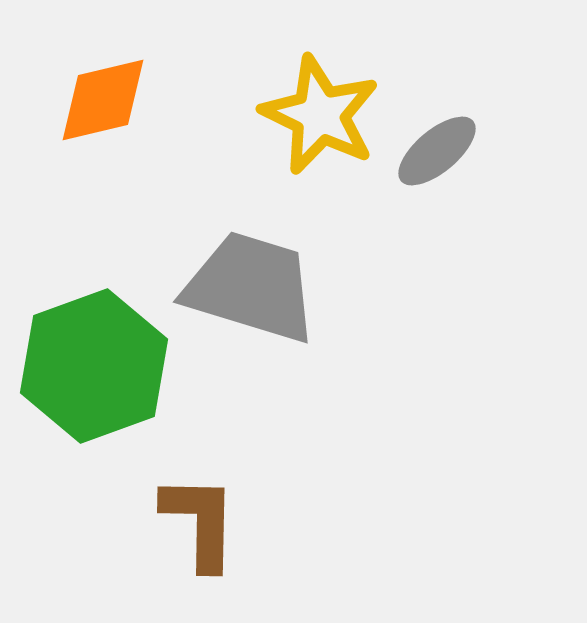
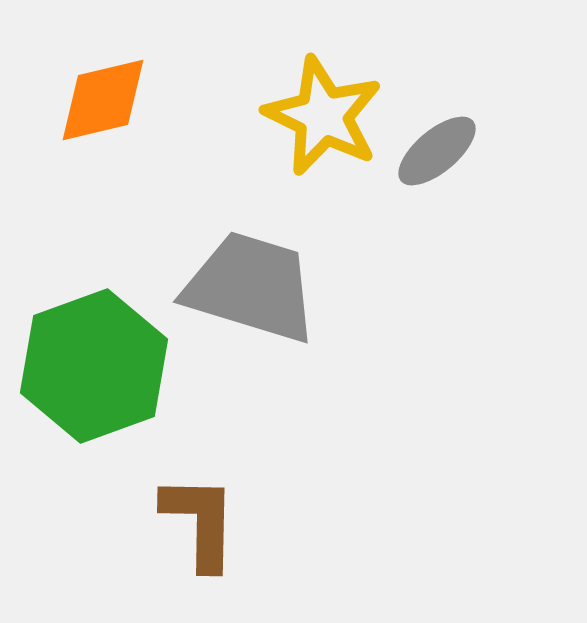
yellow star: moved 3 px right, 1 px down
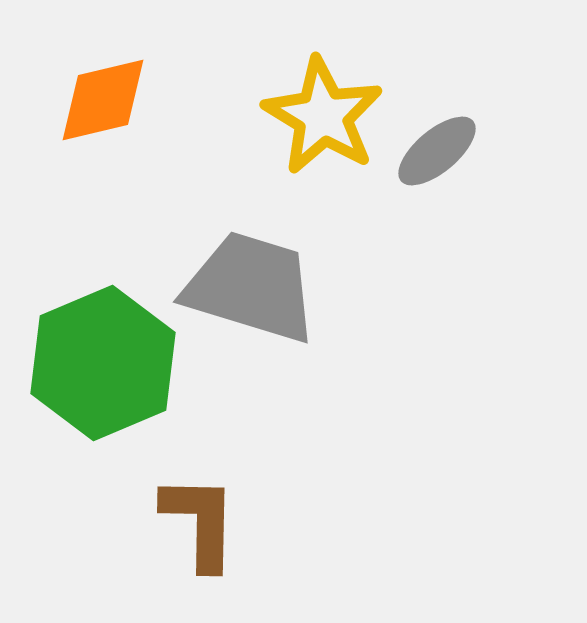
yellow star: rotated 5 degrees clockwise
green hexagon: moved 9 px right, 3 px up; rotated 3 degrees counterclockwise
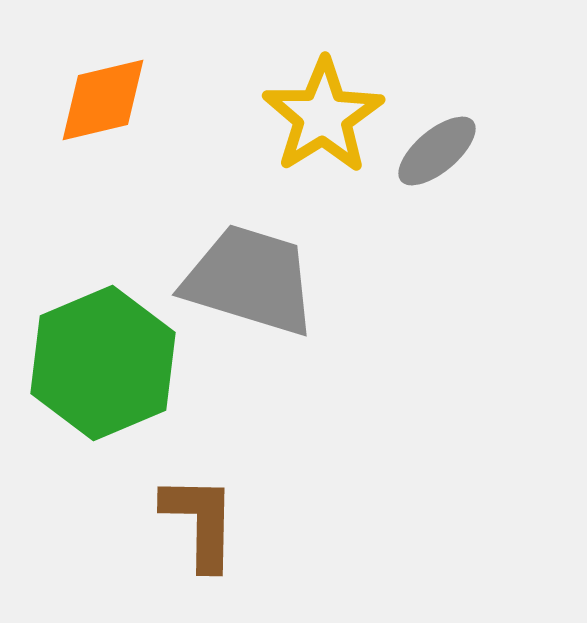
yellow star: rotated 9 degrees clockwise
gray trapezoid: moved 1 px left, 7 px up
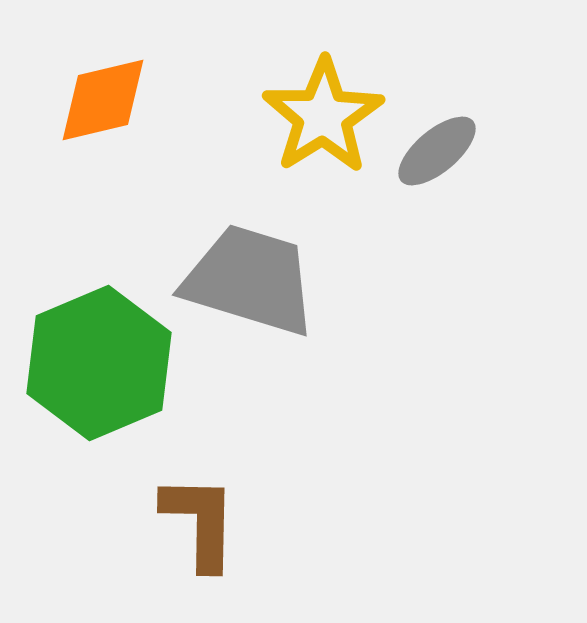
green hexagon: moved 4 px left
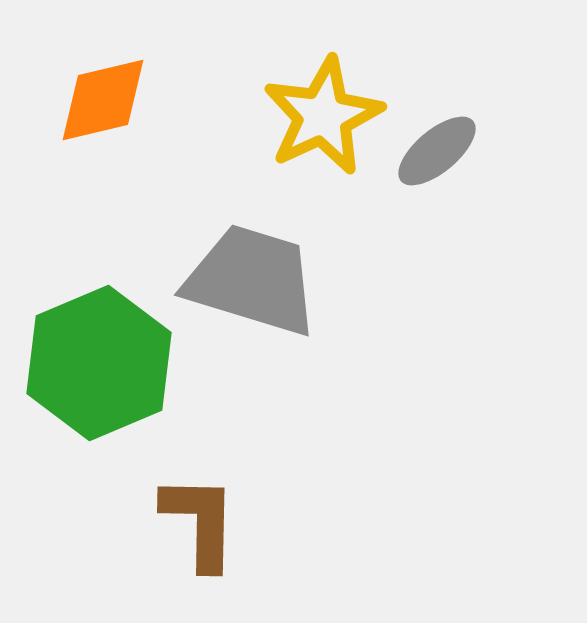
yellow star: rotated 7 degrees clockwise
gray trapezoid: moved 2 px right
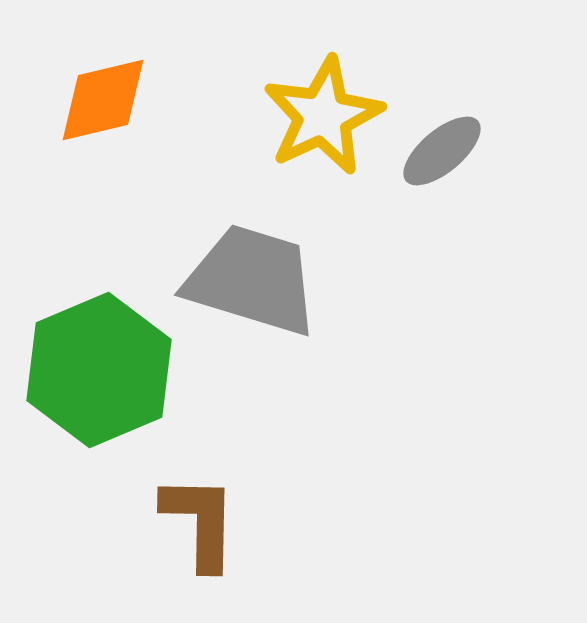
gray ellipse: moved 5 px right
green hexagon: moved 7 px down
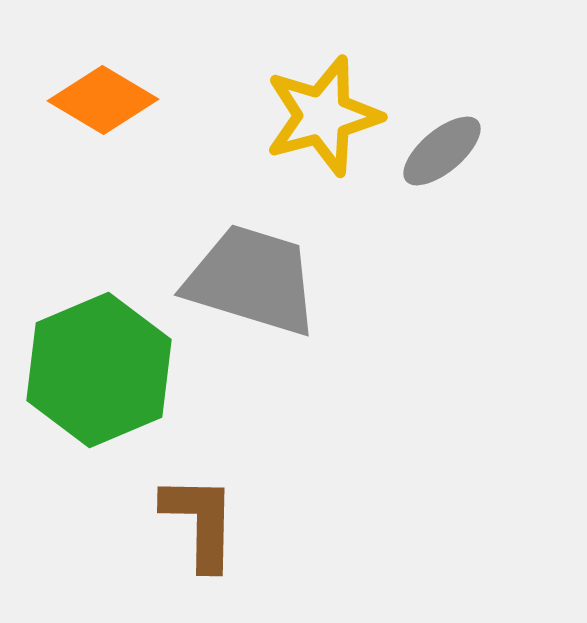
orange diamond: rotated 44 degrees clockwise
yellow star: rotated 10 degrees clockwise
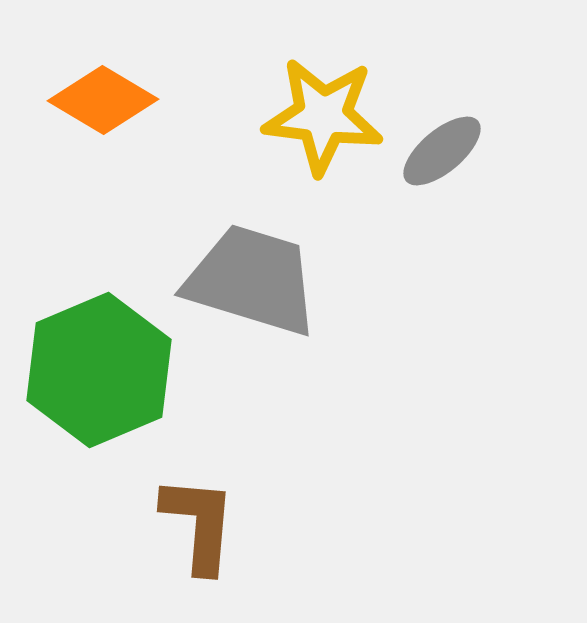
yellow star: rotated 22 degrees clockwise
brown L-shape: moved 1 px left, 2 px down; rotated 4 degrees clockwise
